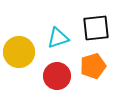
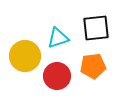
yellow circle: moved 6 px right, 4 px down
orange pentagon: rotated 10 degrees clockwise
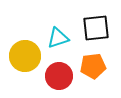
red circle: moved 2 px right
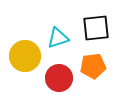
red circle: moved 2 px down
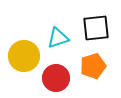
yellow circle: moved 1 px left
orange pentagon: rotated 10 degrees counterclockwise
red circle: moved 3 px left
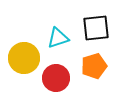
yellow circle: moved 2 px down
orange pentagon: moved 1 px right
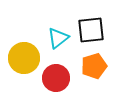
black square: moved 5 px left, 2 px down
cyan triangle: rotated 20 degrees counterclockwise
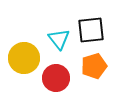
cyan triangle: moved 1 px right, 1 px down; rotated 30 degrees counterclockwise
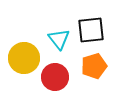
red circle: moved 1 px left, 1 px up
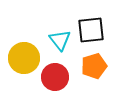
cyan triangle: moved 1 px right, 1 px down
